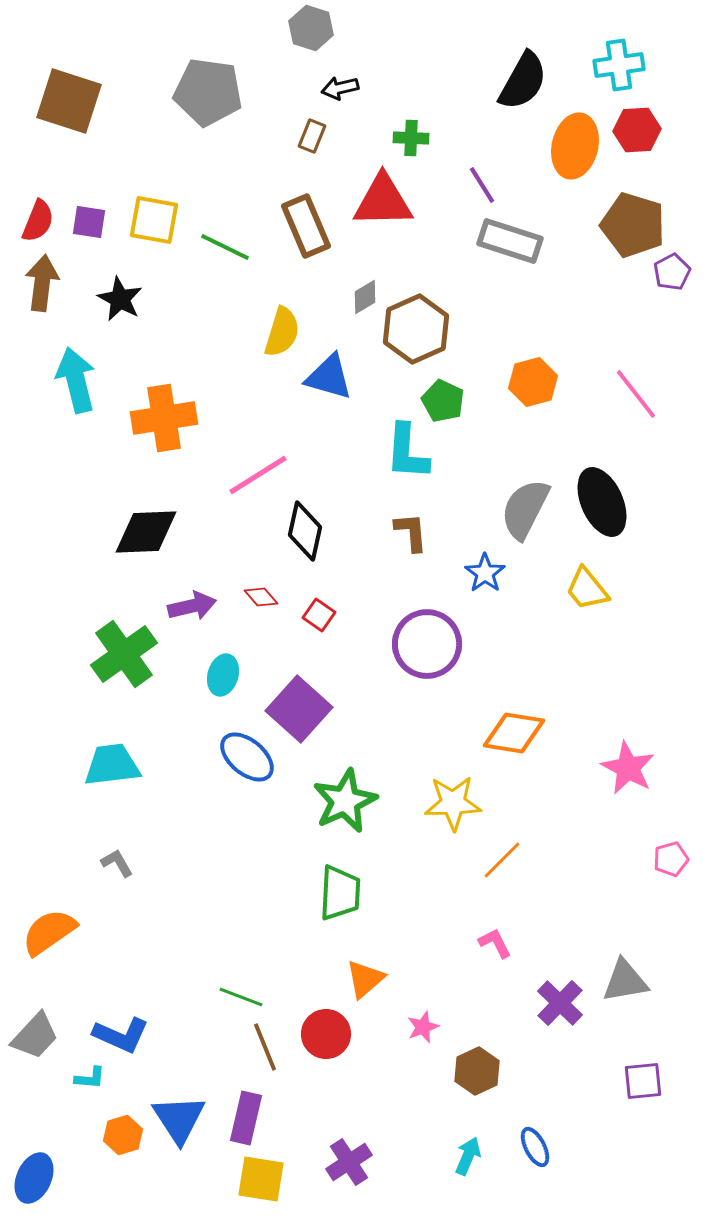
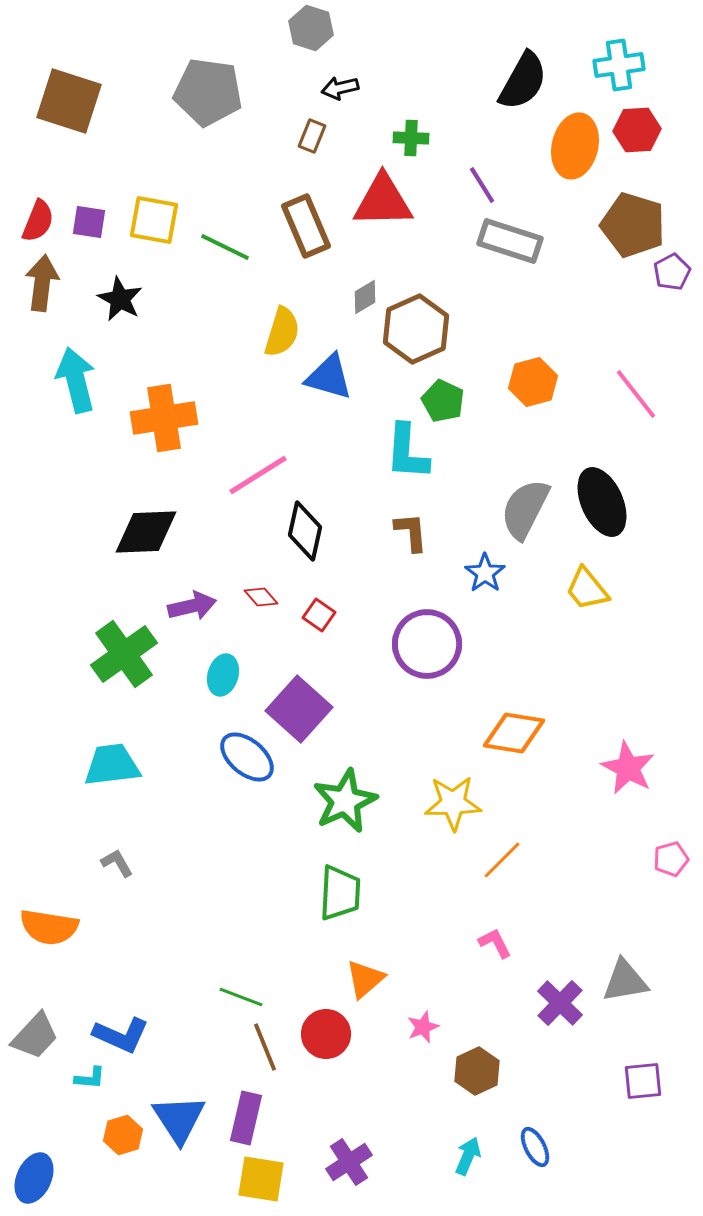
orange semicircle at (49, 932): moved 5 px up; rotated 136 degrees counterclockwise
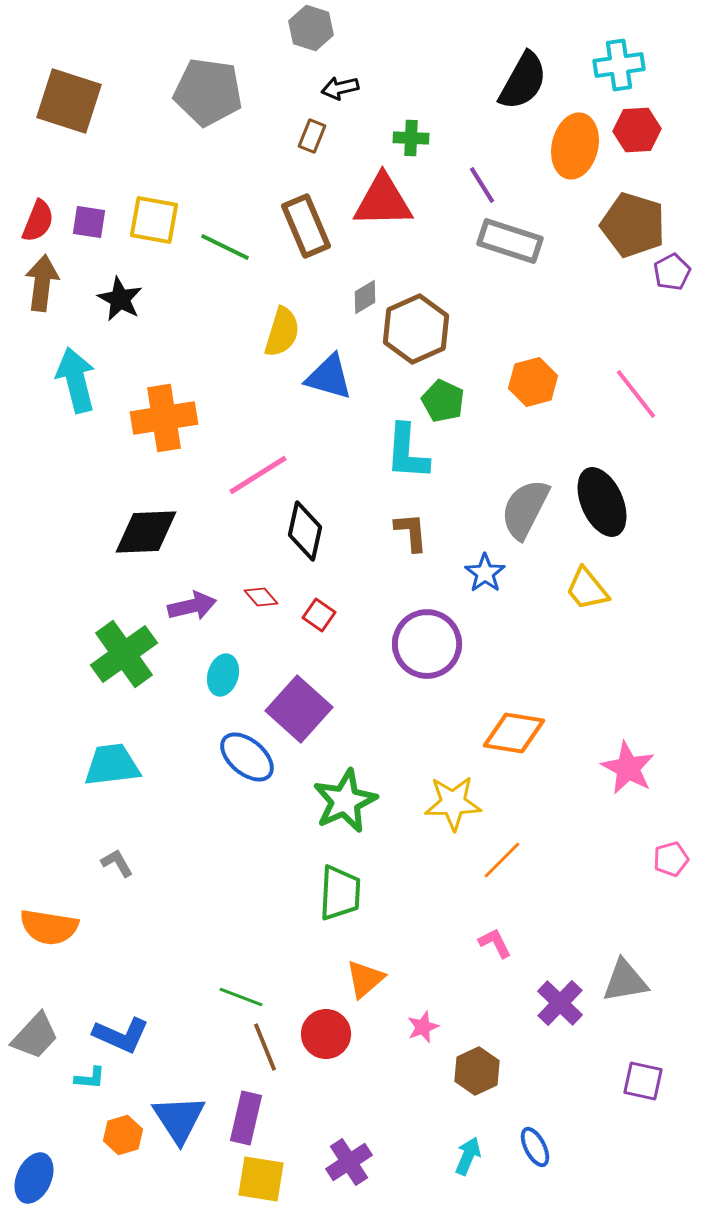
purple square at (643, 1081): rotated 18 degrees clockwise
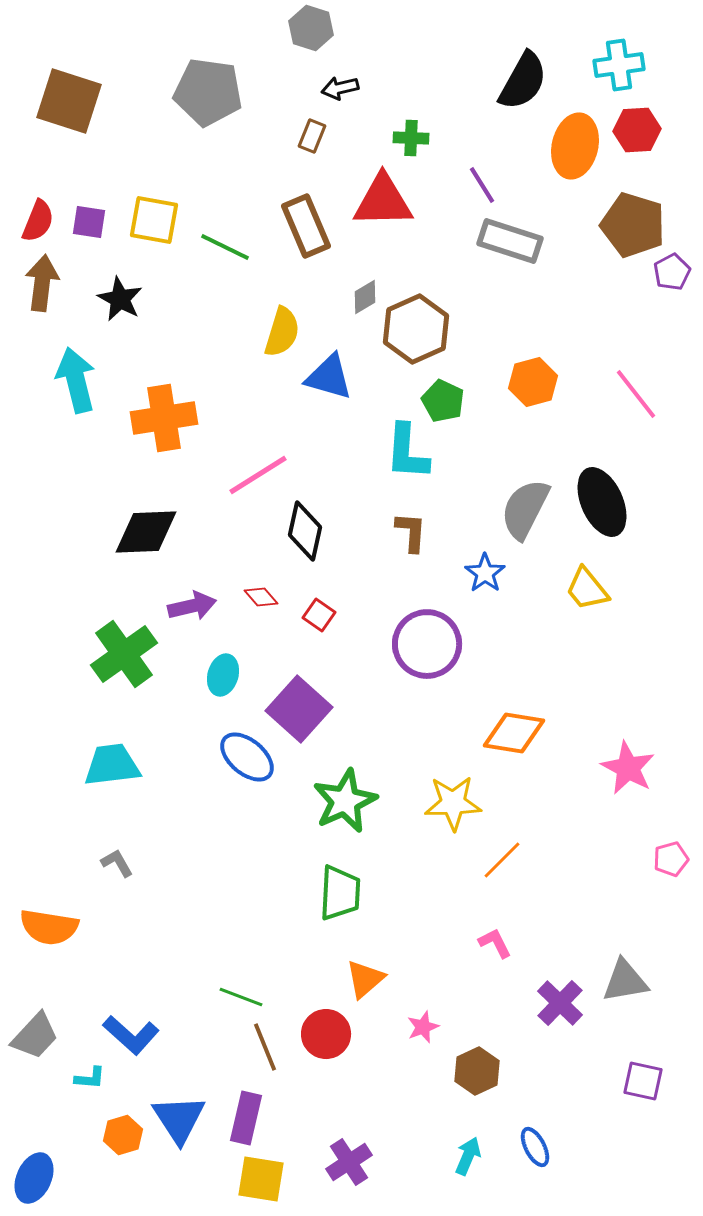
brown L-shape at (411, 532): rotated 9 degrees clockwise
blue L-shape at (121, 1035): moved 10 px right; rotated 18 degrees clockwise
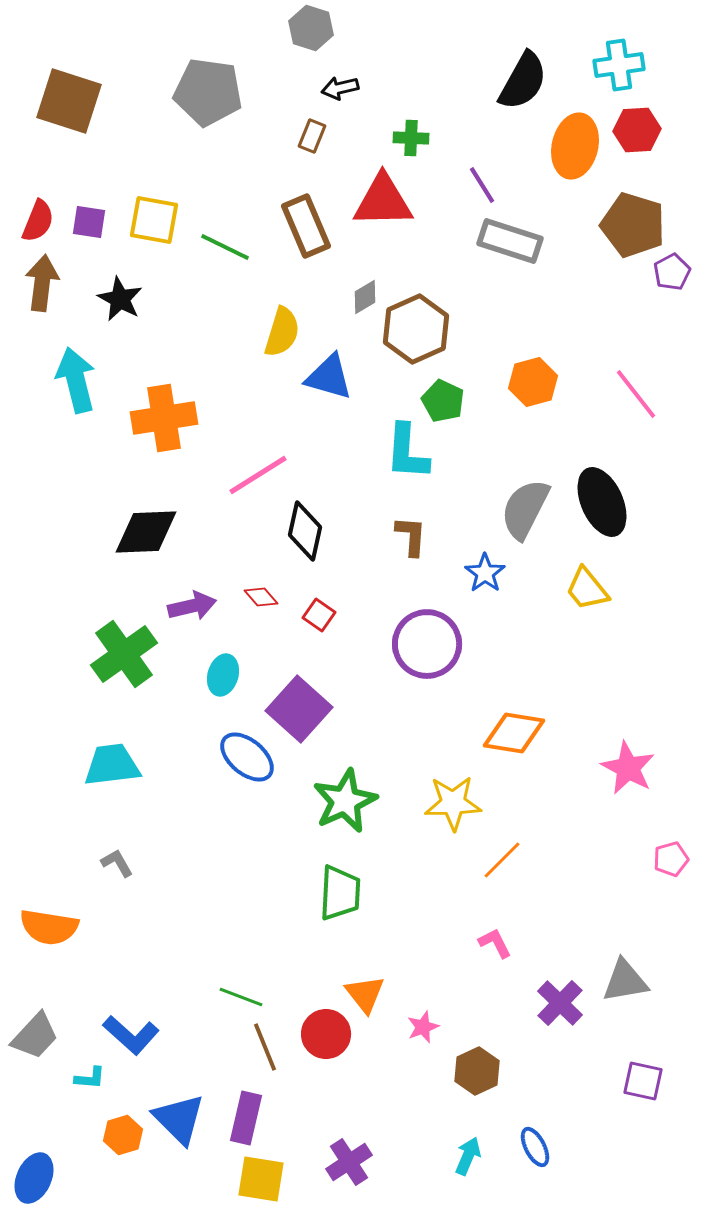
brown L-shape at (411, 532): moved 4 px down
orange triangle at (365, 979): moved 15 px down; rotated 27 degrees counterclockwise
blue triangle at (179, 1119): rotated 12 degrees counterclockwise
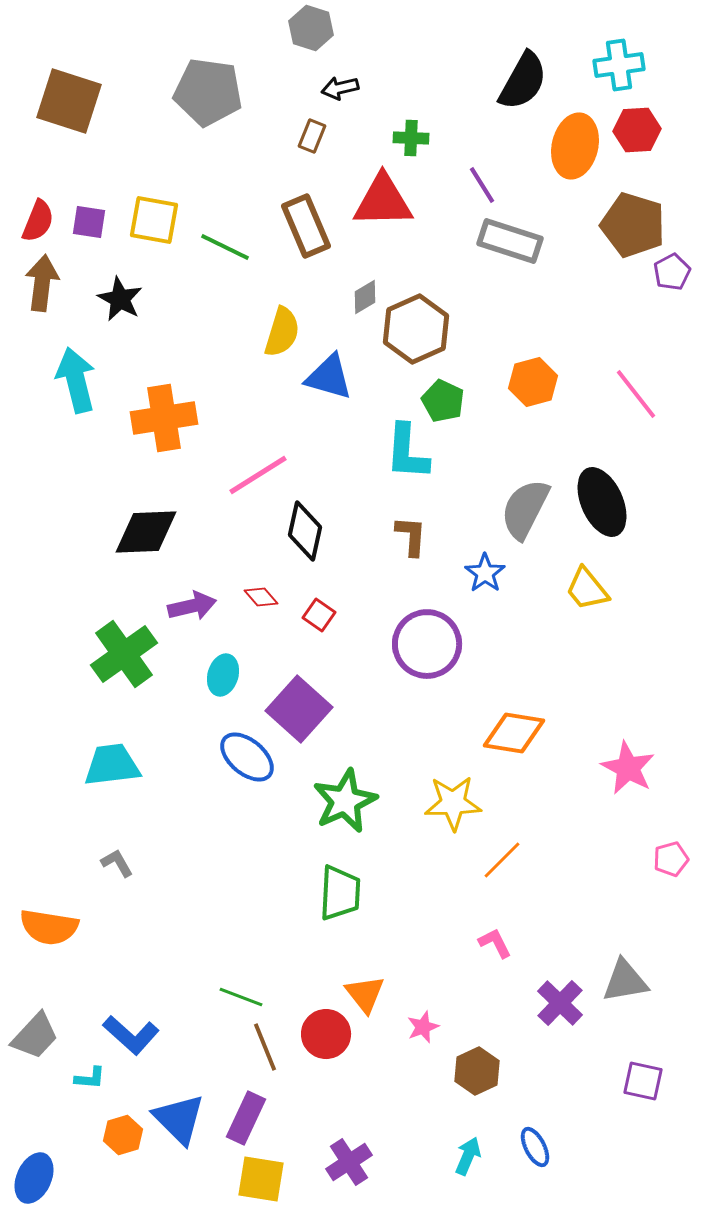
purple rectangle at (246, 1118): rotated 12 degrees clockwise
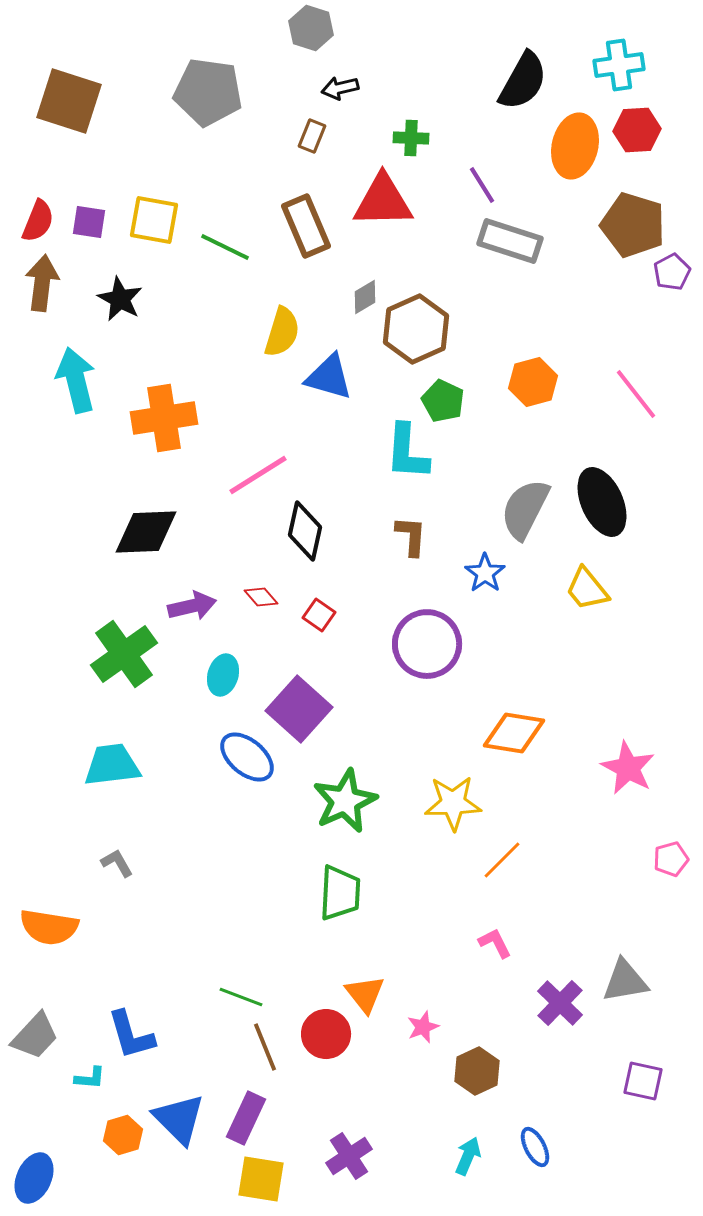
blue L-shape at (131, 1035): rotated 32 degrees clockwise
purple cross at (349, 1162): moved 6 px up
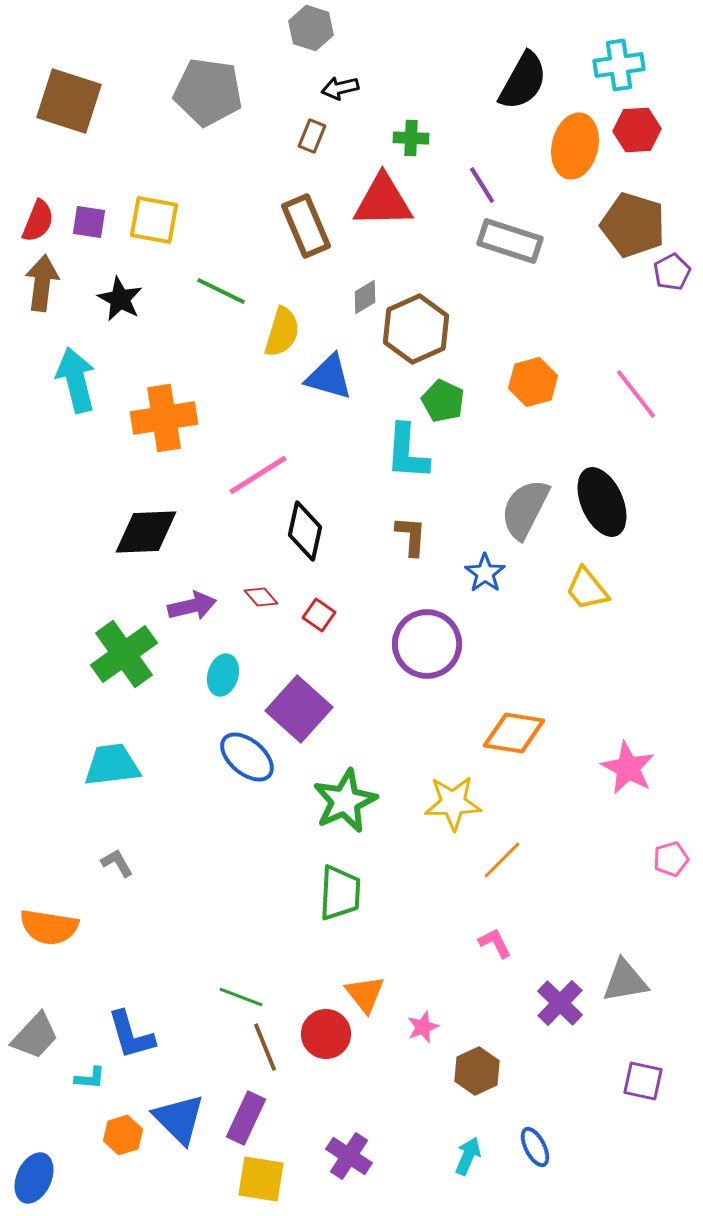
green line at (225, 247): moved 4 px left, 44 px down
purple cross at (349, 1156): rotated 24 degrees counterclockwise
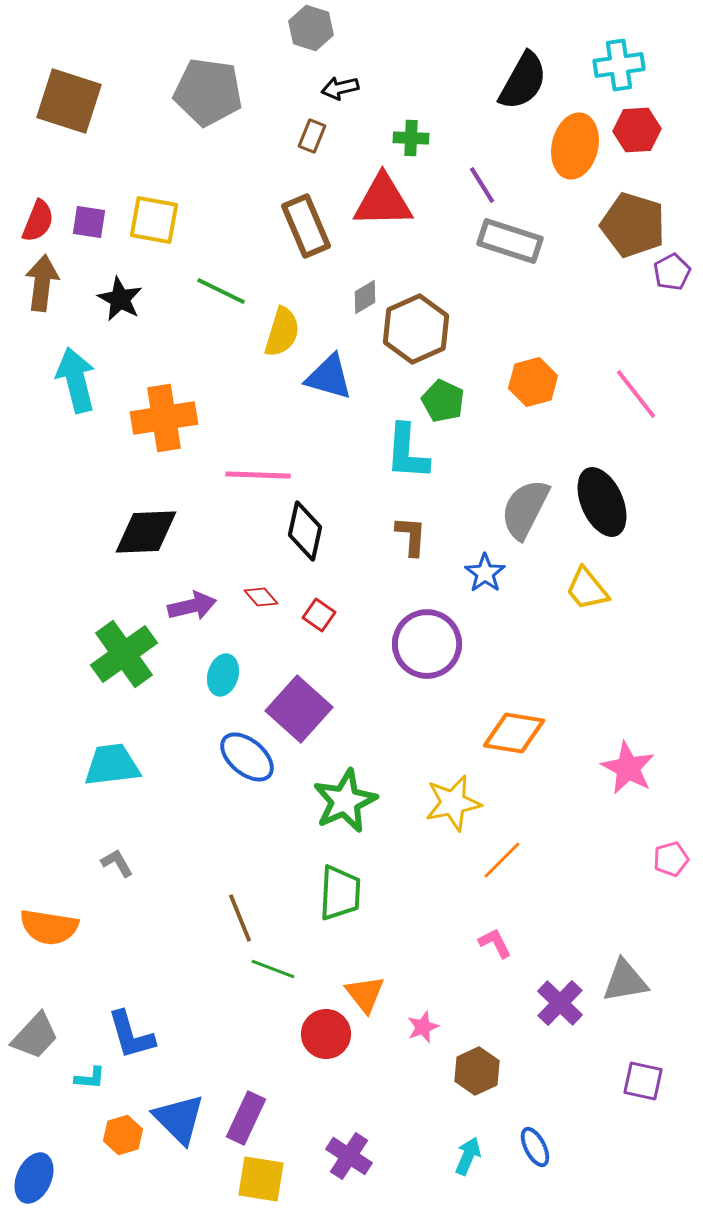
pink line at (258, 475): rotated 34 degrees clockwise
yellow star at (453, 803): rotated 10 degrees counterclockwise
green line at (241, 997): moved 32 px right, 28 px up
brown line at (265, 1047): moved 25 px left, 129 px up
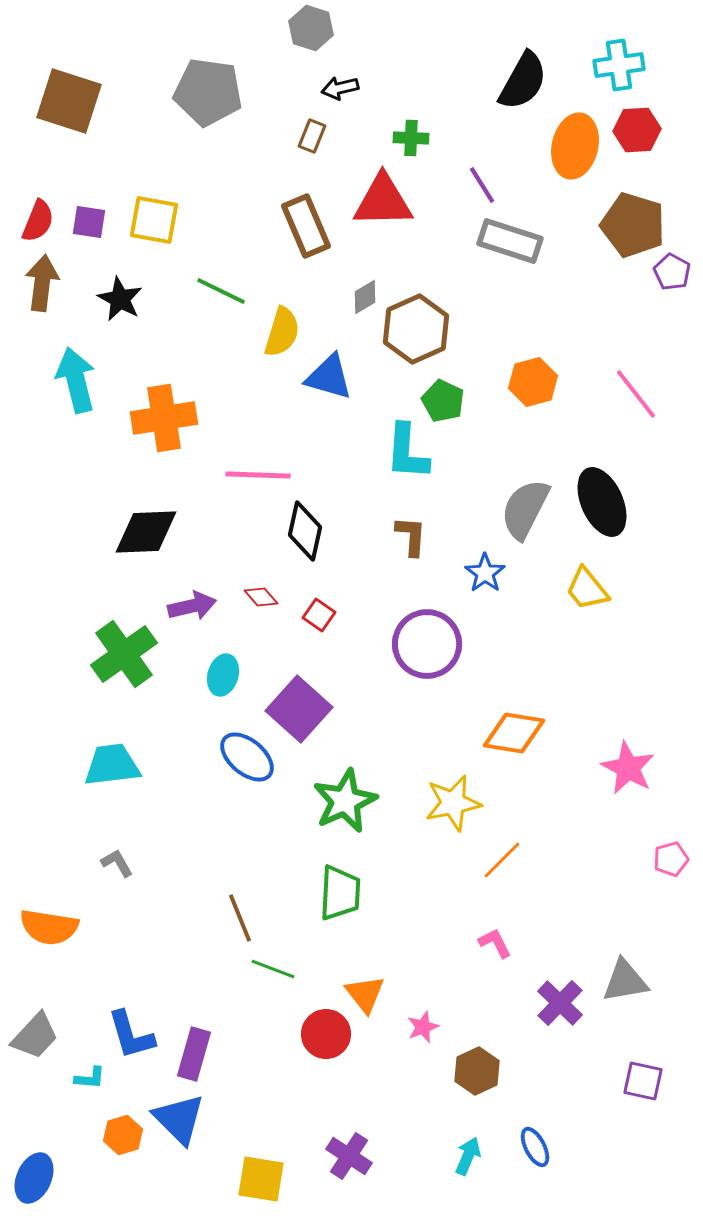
purple pentagon at (672, 272): rotated 15 degrees counterclockwise
purple rectangle at (246, 1118): moved 52 px left, 64 px up; rotated 9 degrees counterclockwise
